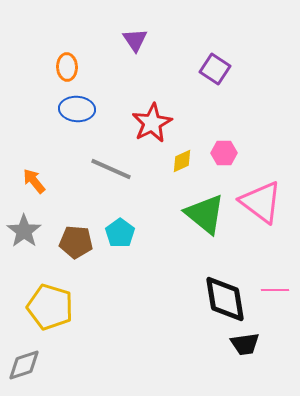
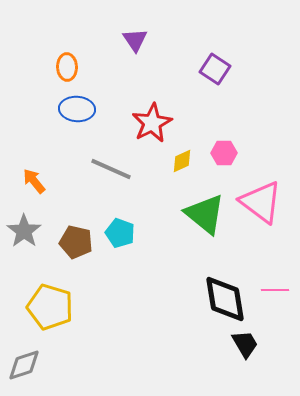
cyan pentagon: rotated 16 degrees counterclockwise
brown pentagon: rotated 8 degrees clockwise
black trapezoid: rotated 112 degrees counterclockwise
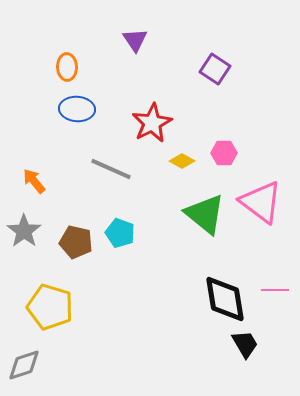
yellow diamond: rotated 55 degrees clockwise
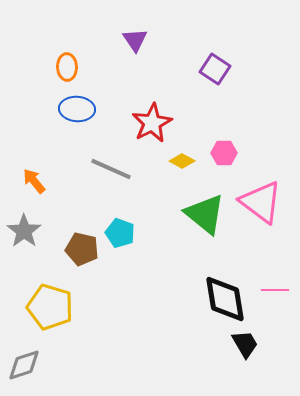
brown pentagon: moved 6 px right, 7 px down
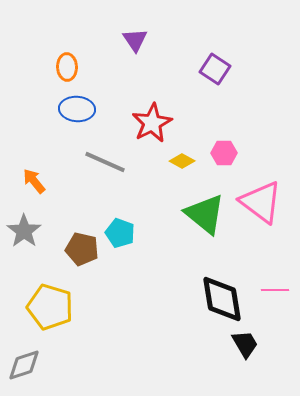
gray line: moved 6 px left, 7 px up
black diamond: moved 3 px left
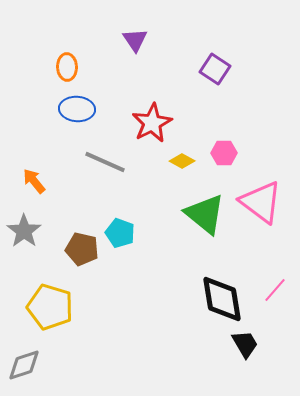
pink line: rotated 48 degrees counterclockwise
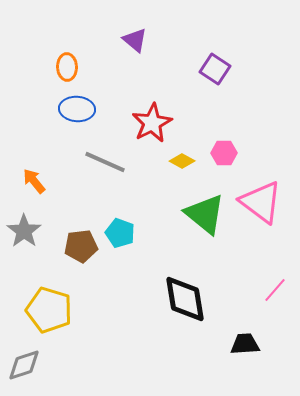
purple triangle: rotated 16 degrees counterclockwise
brown pentagon: moved 1 px left, 3 px up; rotated 20 degrees counterclockwise
black diamond: moved 37 px left
yellow pentagon: moved 1 px left, 3 px down
black trapezoid: rotated 64 degrees counterclockwise
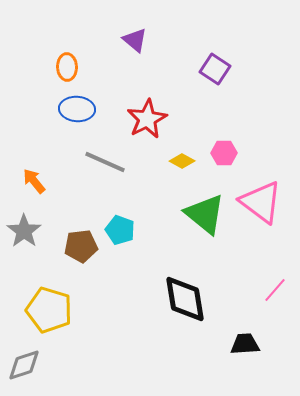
red star: moved 5 px left, 4 px up
cyan pentagon: moved 3 px up
